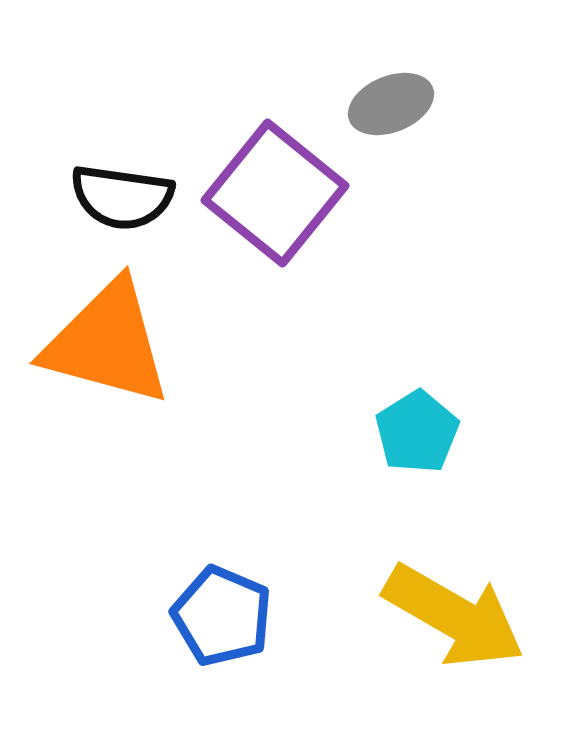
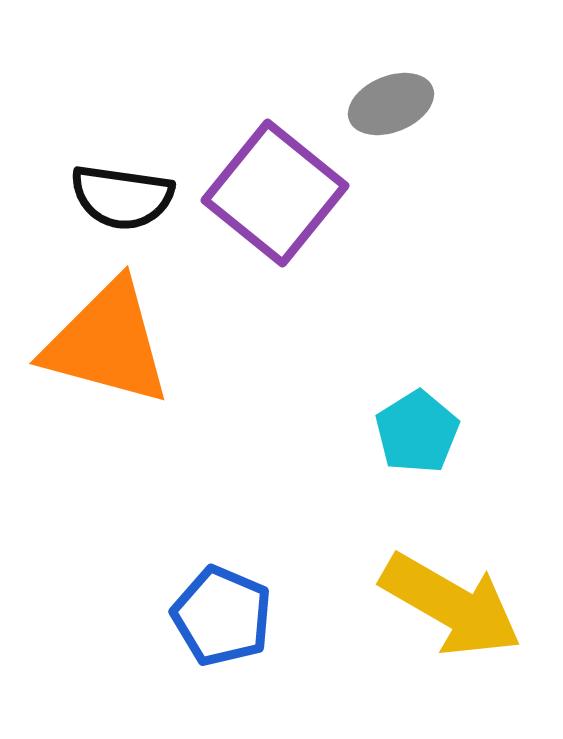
yellow arrow: moved 3 px left, 11 px up
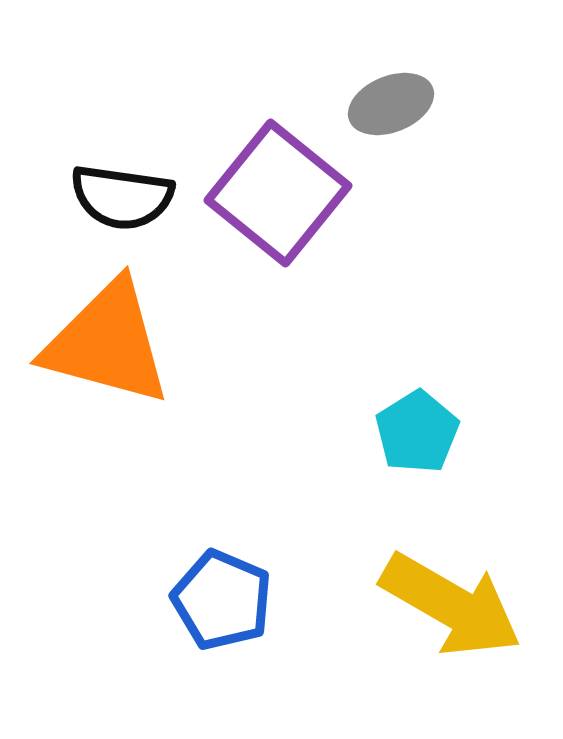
purple square: moved 3 px right
blue pentagon: moved 16 px up
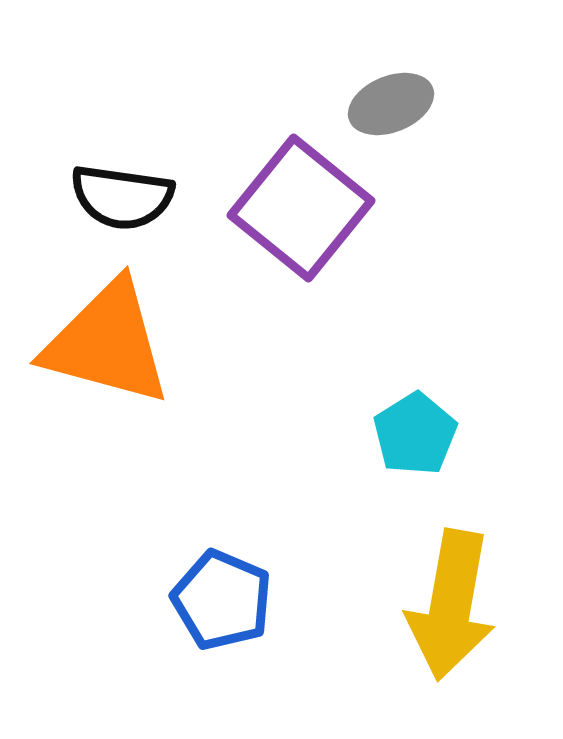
purple square: moved 23 px right, 15 px down
cyan pentagon: moved 2 px left, 2 px down
yellow arrow: rotated 70 degrees clockwise
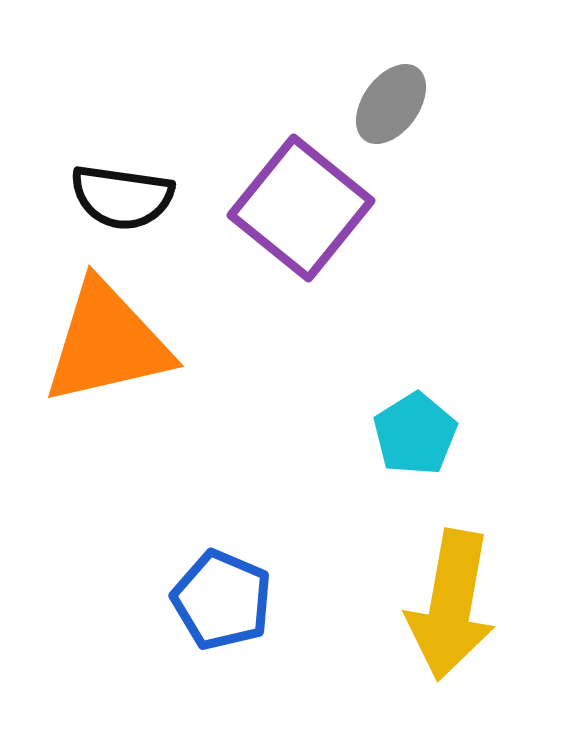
gray ellipse: rotated 32 degrees counterclockwise
orange triangle: rotated 28 degrees counterclockwise
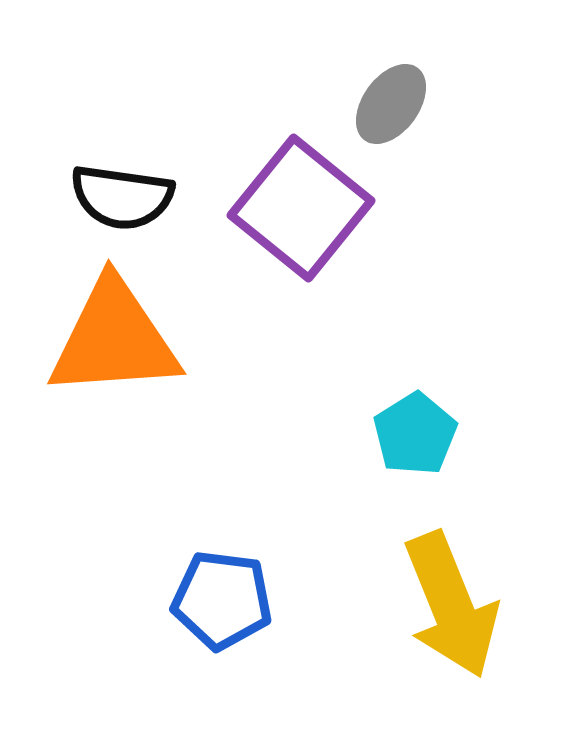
orange triangle: moved 7 px right, 4 px up; rotated 9 degrees clockwise
blue pentagon: rotated 16 degrees counterclockwise
yellow arrow: rotated 32 degrees counterclockwise
